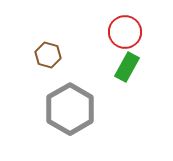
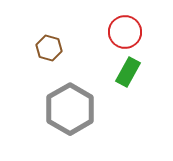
brown hexagon: moved 1 px right, 7 px up
green rectangle: moved 1 px right, 5 px down
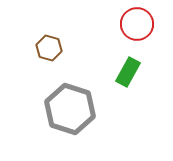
red circle: moved 12 px right, 8 px up
gray hexagon: rotated 12 degrees counterclockwise
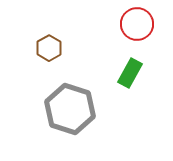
brown hexagon: rotated 15 degrees clockwise
green rectangle: moved 2 px right, 1 px down
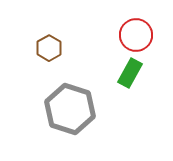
red circle: moved 1 px left, 11 px down
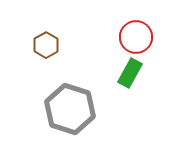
red circle: moved 2 px down
brown hexagon: moved 3 px left, 3 px up
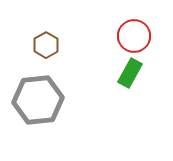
red circle: moved 2 px left, 1 px up
gray hexagon: moved 32 px left, 9 px up; rotated 24 degrees counterclockwise
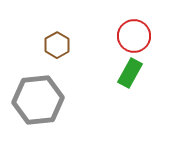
brown hexagon: moved 11 px right
